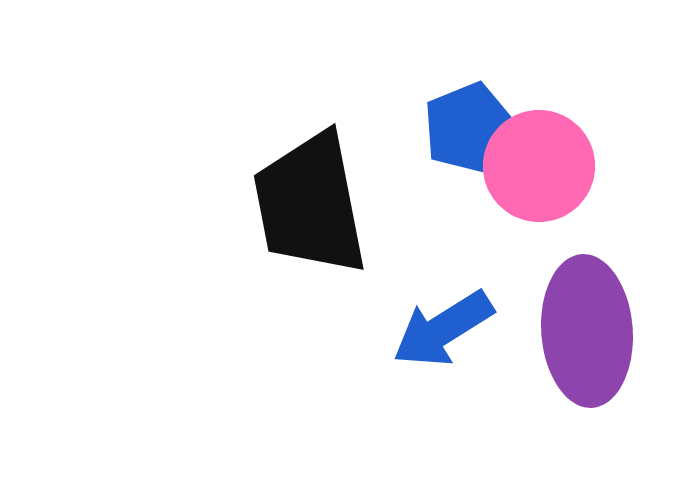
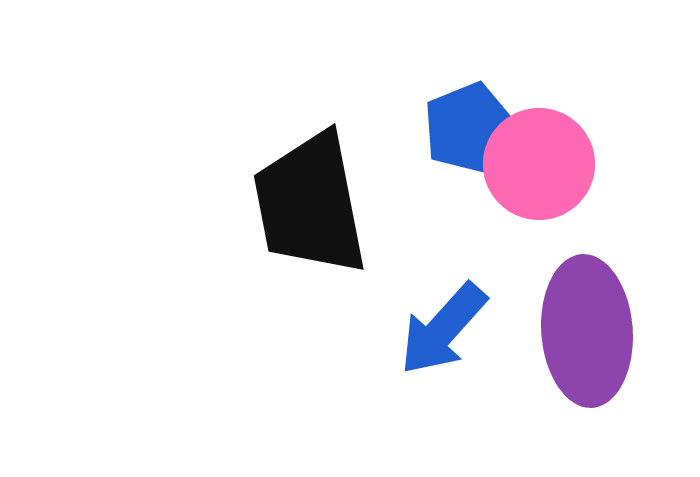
pink circle: moved 2 px up
blue arrow: rotated 16 degrees counterclockwise
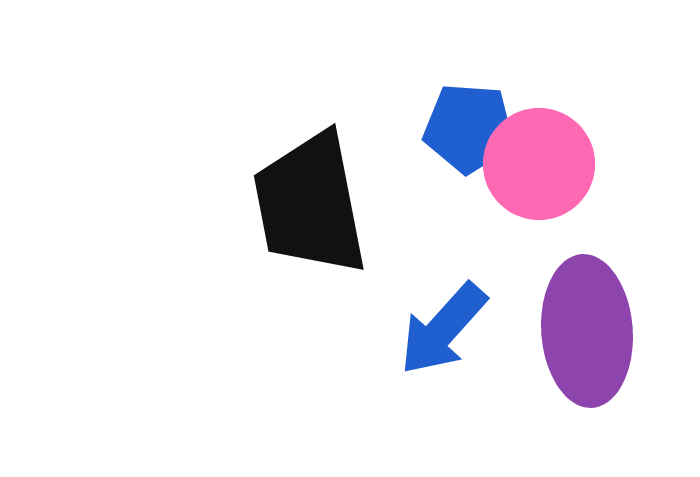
blue pentagon: rotated 26 degrees clockwise
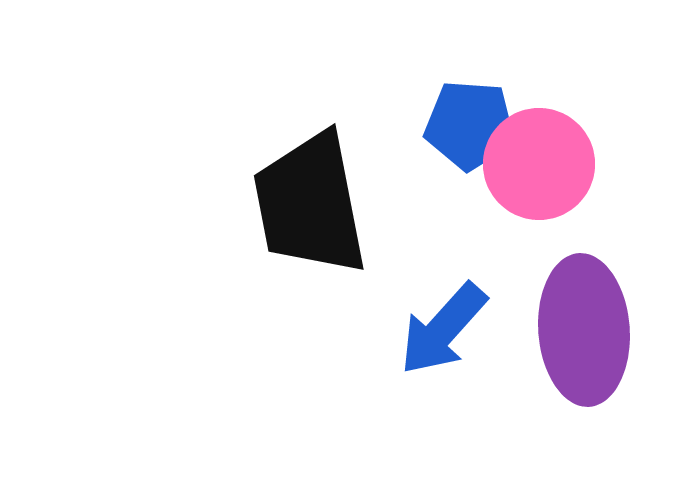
blue pentagon: moved 1 px right, 3 px up
purple ellipse: moved 3 px left, 1 px up
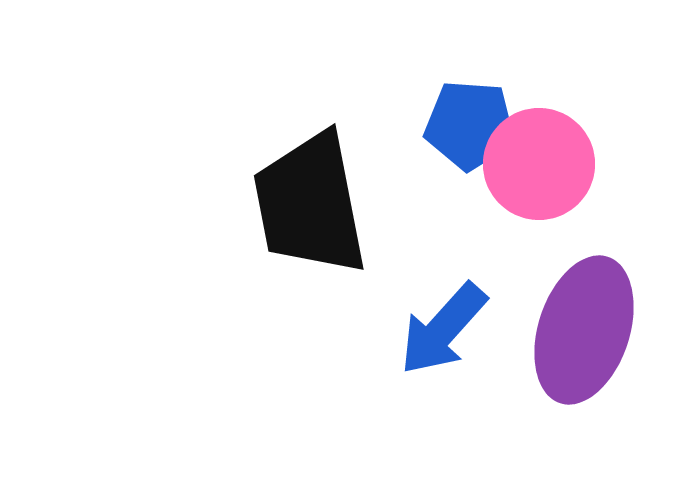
purple ellipse: rotated 22 degrees clockwise
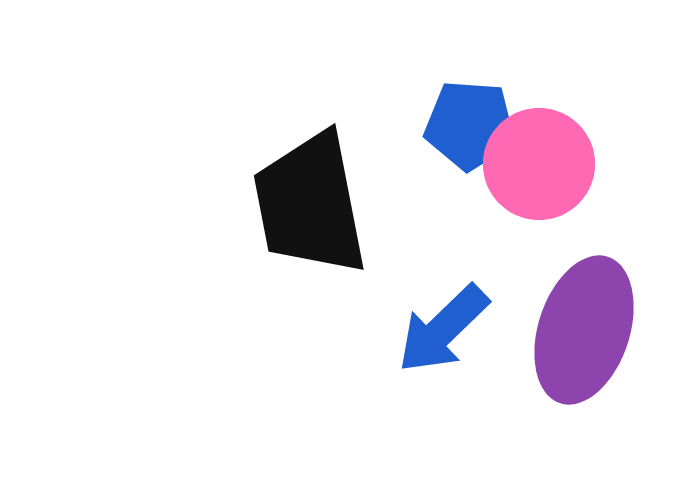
blue arrow: rotated 4 degrees clockwise
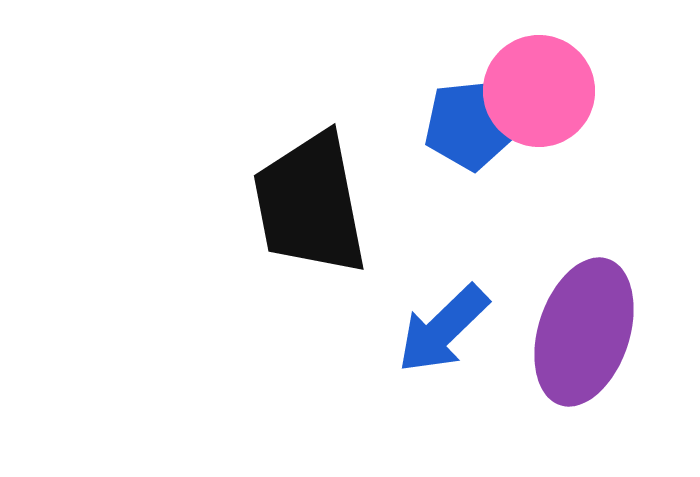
blue pentagon: rotated 10 degrees counterclockwise
pink circle: moved 73 px up
purple ellipse: moved 2 px down
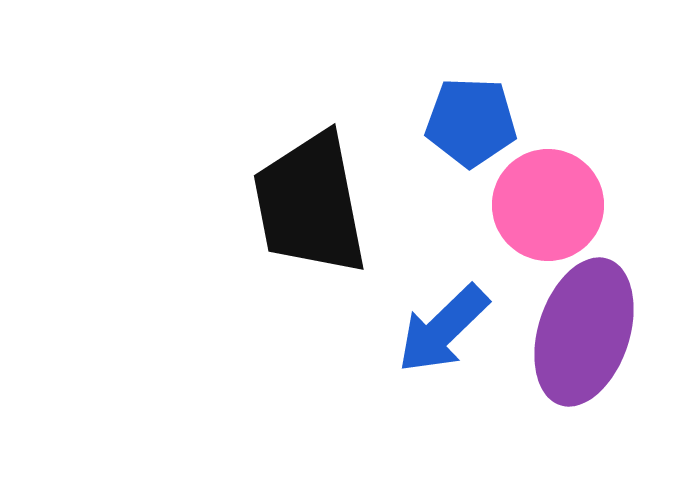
pink circle: moved 9 px right, 114 px down
blue pentagon: moved 1 px right, 3 px up; rotated 8 degrees clockwise
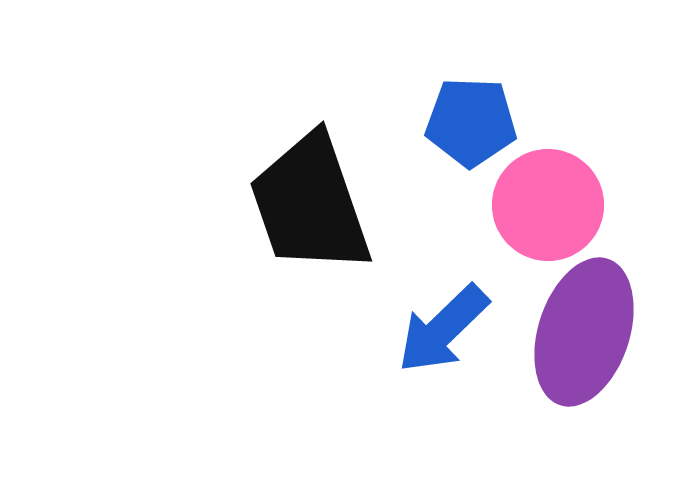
black trapezoid: rotated 8 degrees counterclockwise
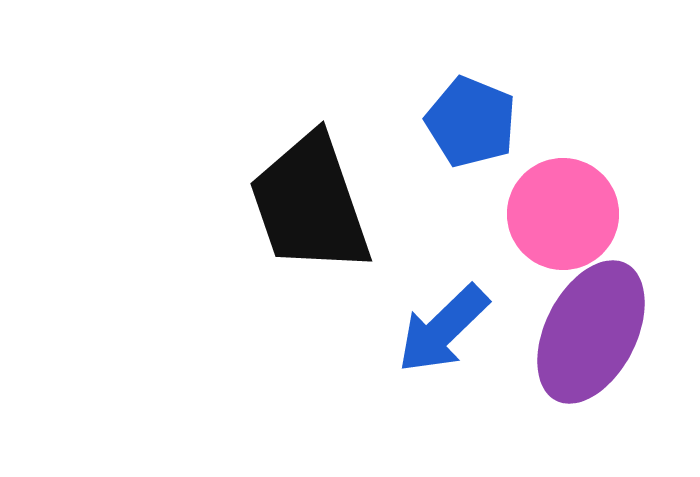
blue pentagon: rotated 20 degrees clockwise
pink circle: moved 15 px right, 9 px down
purple ellipse: moved 7 px right; rotated 9 degrees clockwise
